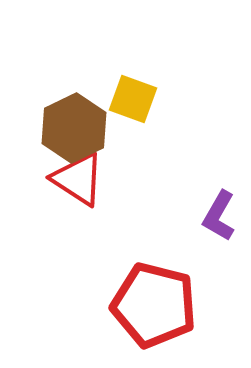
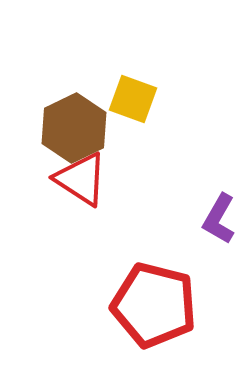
red triangle: moved 3 px right
purple L-shape: moved 3 px down
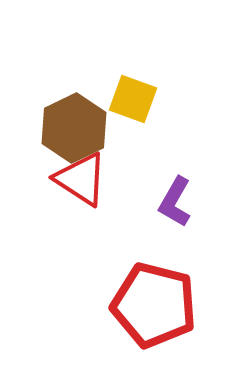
purple L-shape: moved 44 px left, 17 px up
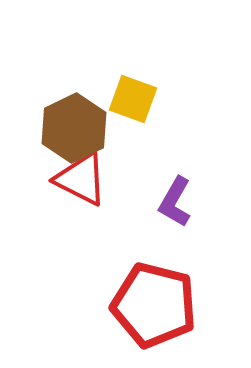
red triangle: rotated 6 degrees counterclockwise
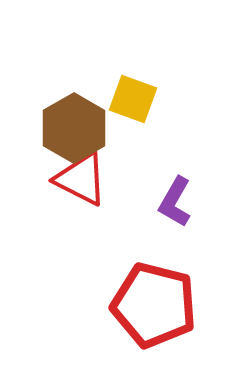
brown hexagon: rotated 4 degrees counterclockwise
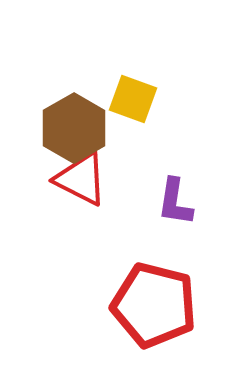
purple L-shape: rotated 21 degrees counterclockwise
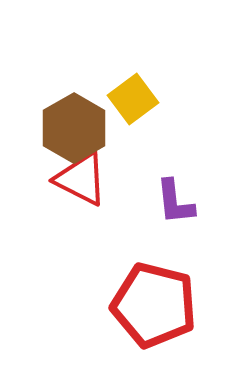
yellow square: rotated 33 degrees clockwise
purple L-shape: rotated 15 degrees counterclockwise
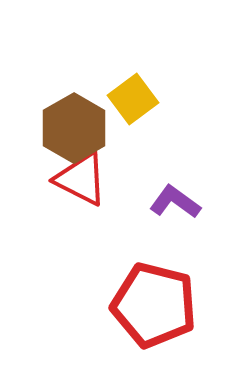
purple L-shape: rotated 132 degrees clockwise
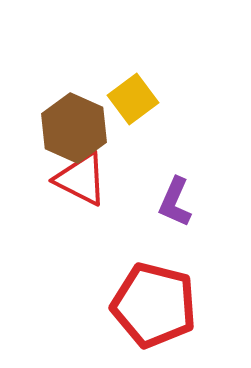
brown hexagon: rotated 6 degrees counterclockwise
purple L-shape: rotated 102 degrees counterclockwise
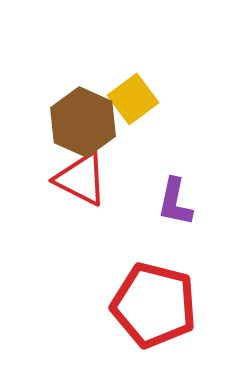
brown hexagon: moved 9 px right, 6 px up
purple L-shape: rotated 12 degrees counterclockwise
